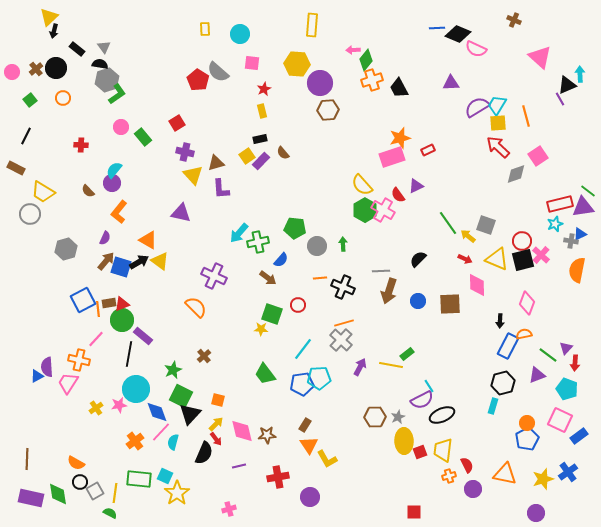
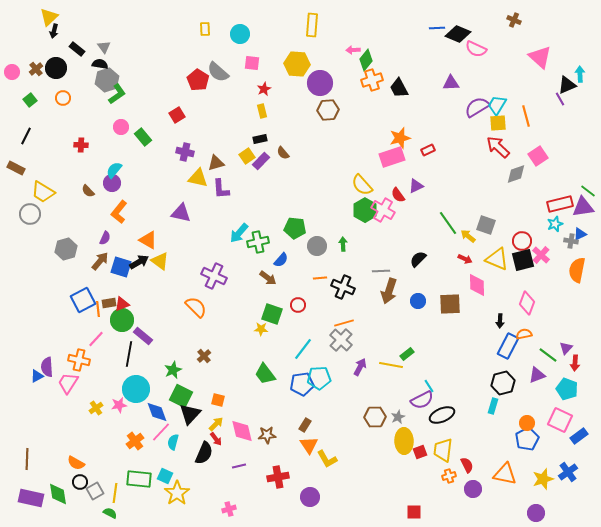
red square at (177, 123): moved 8 px up
yellow triangle at (193, 175): moved 5 px right, 3 px down; rotated 35 degrees counterclockwise
brown arrow at (106, 261): moved 6 px left
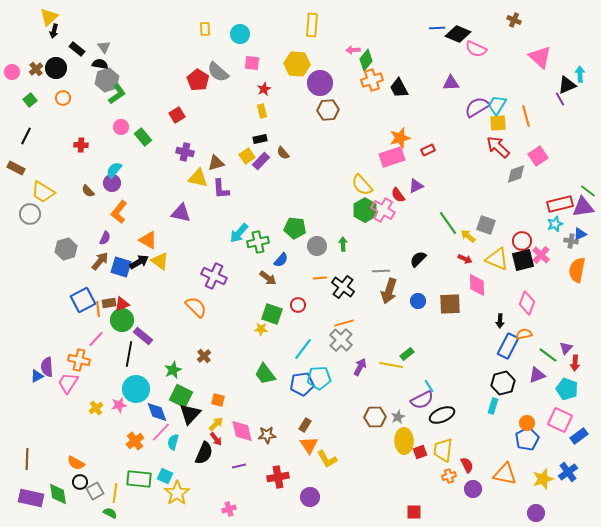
black cross at (343, 287): rotated 15 degrees clockwise
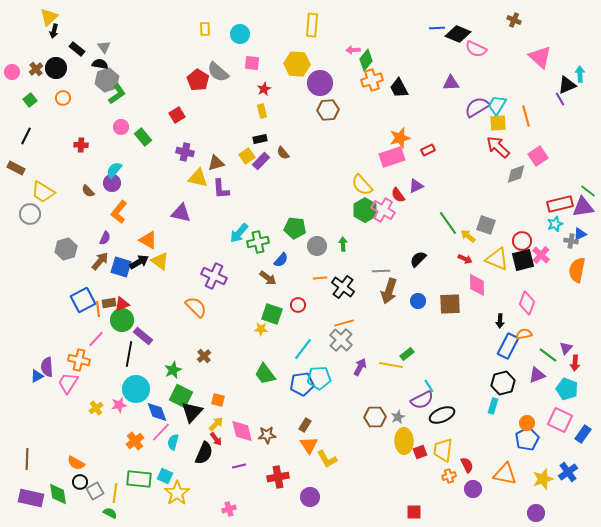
black triangle at (190, 414): moved 2 px right, 2 px up
blue rectangle at (579, 436): moved 4 px right, 2 px up; rotated 18 degrees counterclockwise
